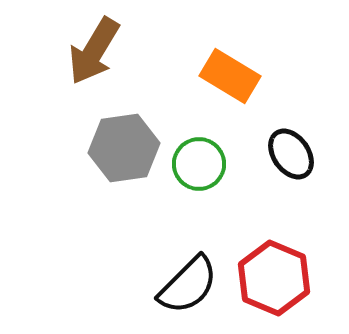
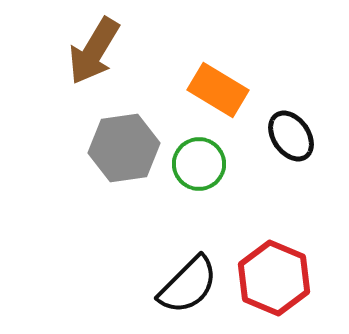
orange rectangle: moved 12 px left, 14 px down
black ellipse: moved 18 px up
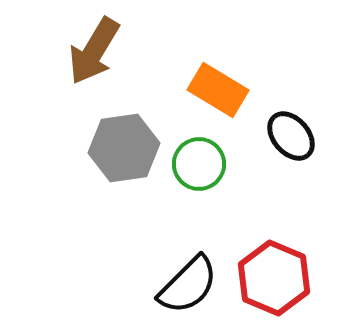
black ellipse: rotated 6 degrees counterclockwise
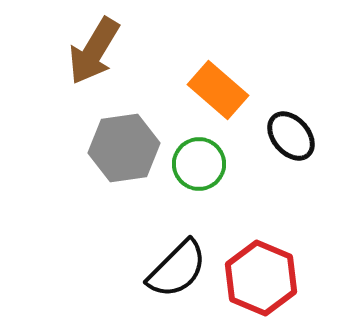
orange rectangle: rotated 10 degrees clockwise
red hexagon: moved 13 px left
black semicircle: moved 11 px left, 16 px up
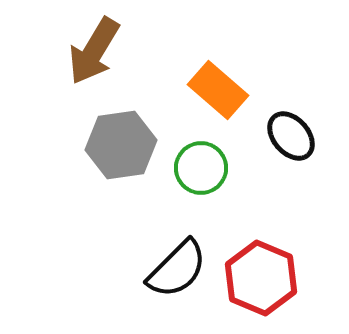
gray hexagon: moved 3 px left, 3 px up
green circle: moved 2 px right, 4 px down
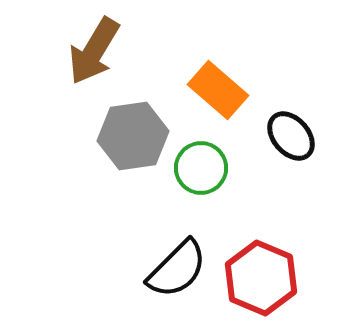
gray hexagon: moved 12 px right, 9 px up
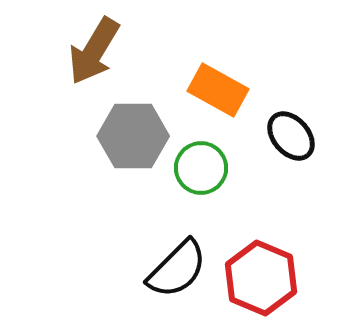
orange rectangle: rotated 12 degrees counterclockwise
gray hexagon: rotated 8 degrees clockwise
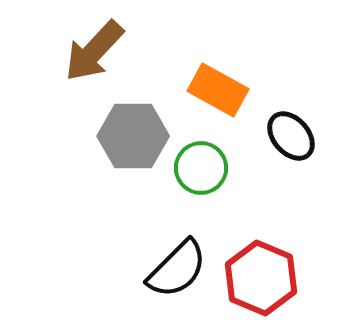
brown arrow: rotated 12 degrees clockwise
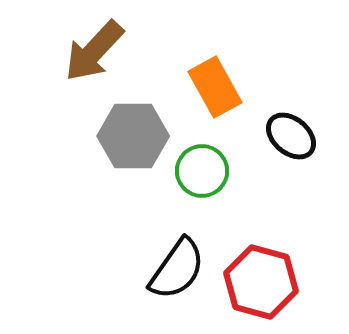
orange rectangle: moved 3 px left, 3 px up; rotated 32 degrees clockwise
black ellipse: rotated 9 degrees counterclockwise
green circle: moved 1 px right, 3 px down
black semicircle: rotated 10 degrees counterclockwise
red hexagon: moved 4 px down; rotated 8 degrees counterclockwise
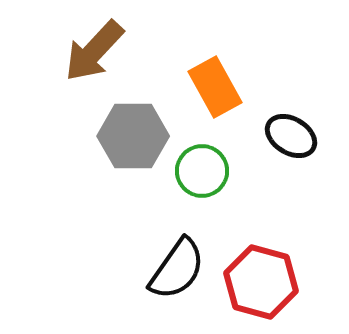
black ellipse: rotated 9 degrees counterclockwise
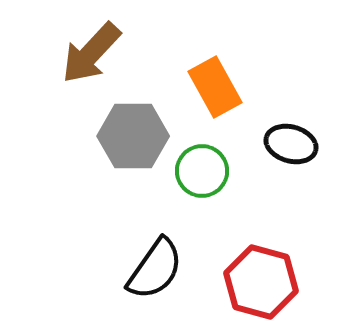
brown arrow: moved 3 px left, 2 px down
black ellipse: moved 8 px down; rotated 15 degrees counterclockwise
black semicircle: moved 22 px left
